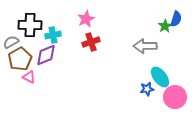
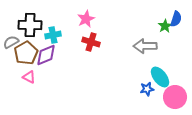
red cross: rotated 36 degrees clockwise
brown pentagon: moved 6 px right, 6 px up
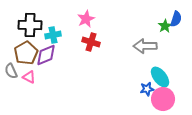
gray semicircle: moved 29 px down; rotated 84 degrees counterclockwise
pink circle: moved 12 px left, 2 px down
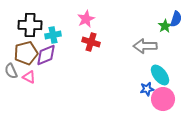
brown pentagon: rotated 15 degrees clockwise
cyan ellipse: moved 2 px up
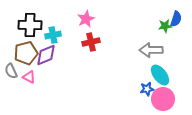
green star: rotated 24 degrees clockwise
red cross: rotated 30 degrees counterclockwise
gray arrow: moved 6 px right, 4 px down
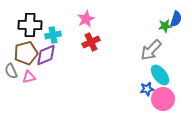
red cross: rotated 12 degrees counterclockwise
gray arrow: rotated 45 degrees counterclockwise
pink triangle: rotated 40 degrees counterclockwise
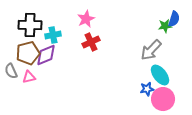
blue semicircle: moved 2 px left
brown pentagon: moved 2 px right
